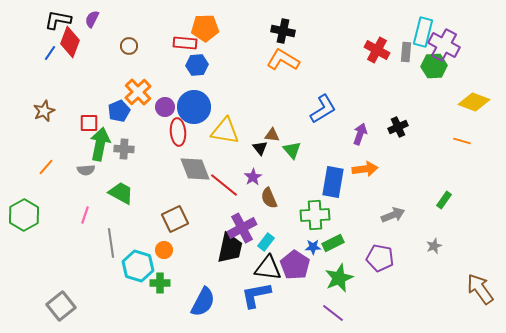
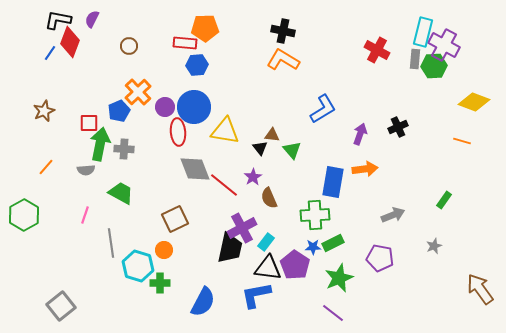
gray rectangle at (406, 52): moved 9 px right, 7 px down
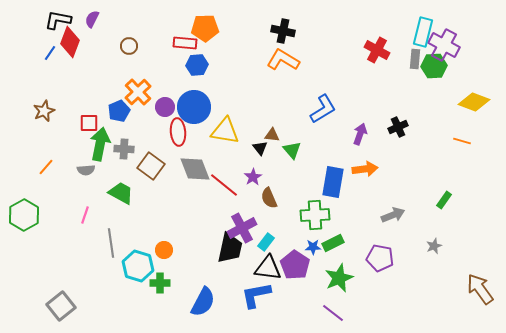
brown square at (175, 219): moved 24 px left, 53 px up; rotated 28 degrees counterclockwise
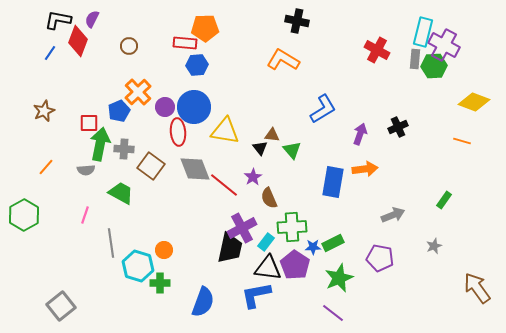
black cross at (283, 31): moved 14 px right, 10 px up
red diamond at (70, 42): moved 8 px right, 1 px up
green cross at (315, 215): moved 23 px left, 12 px down
brown arrow at (480, 289): moved 3 px left, 1 px up
blue semicircle at (203, 302): rotated 8 degrees counterclockwise
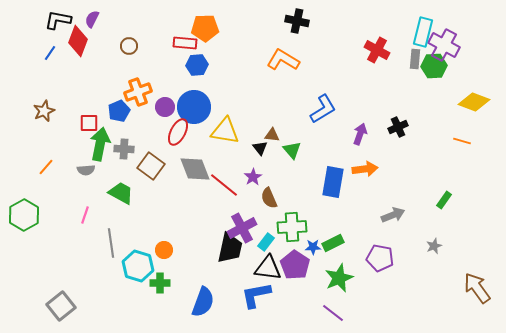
orange cross at (138, 92): rotated 24 degrees clockwise
red ellipse at (178, 132): rotated 32 degrees clockwise
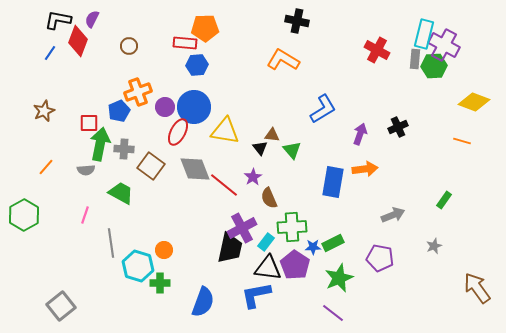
cyan rectangle at (423, 32): moved 1 px right, 2 px down
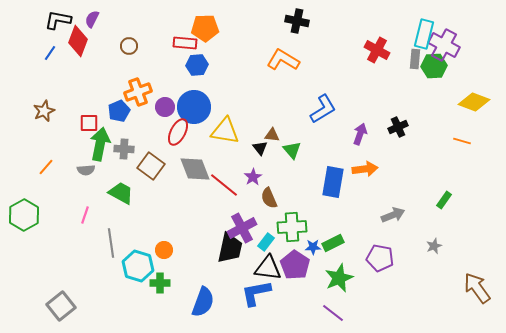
blue L-shape at (256, 295): moved 2 px up
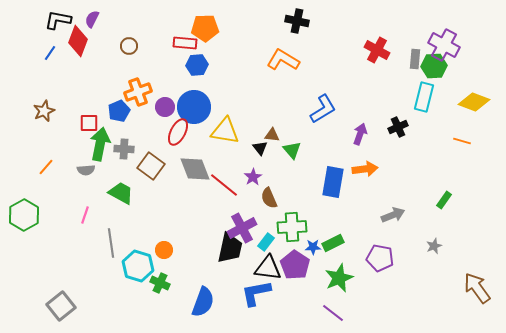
cyan rectangle at (424, 34): moved 63 px down
green cross at (160, 283): rotated 24 degrees clockwise
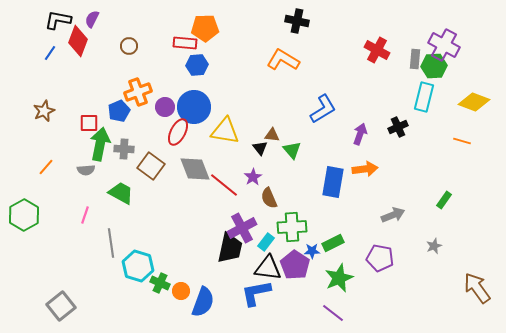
blue star at (313, 247): moved 1 px left, 4 px down
orange circle at (164, 250): moved 17 px right, 41 px down
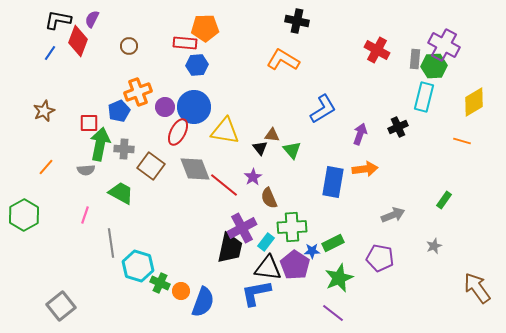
yellow diamond at (474, 102): rotated 52 degrees counterclockwise
